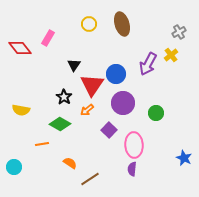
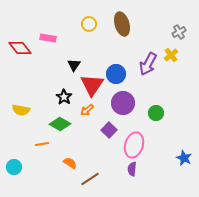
pink rectangle: rotated 70 degrees clockwise
pink ellipse: rotated 20 degrees clockwise
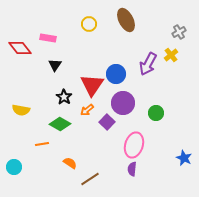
brown ellipse: moved 4 px right, 4 px up; rotated 10 degrees counterclockwise
black triangle: moved 19 px left
purple square: moved 2 px left, 8 px up
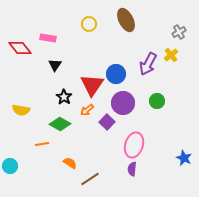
green circle: moved 1 px right, 12 px up
cyan circle: moved 4 px left, 1 px up
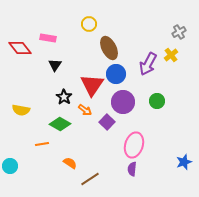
brown ellipse: moved 17 px left, 28 px down
purple circle: moved 1 px up
orange arrow: moved 2 px left; rotated 104 degrees counterclockwise
blue star: moved 4 px down; rotated 28 degrees clockwise
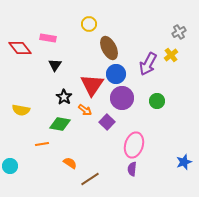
purple circle: moved 1 px left, 4 px up
green diamond: rotated 20 degrees counterclockwise
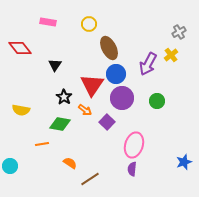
pink rectangle: moved 16 px up
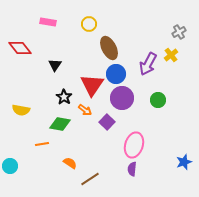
green circle: moved 1 px right, 1 px up
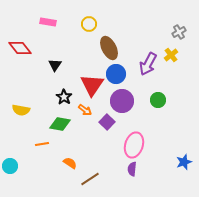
purple circle: moved 3 px down
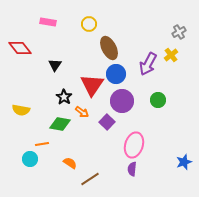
orange arrow: moved 3 px left, 2 px down
cyan circle: moved 20 px right, 7 px up
